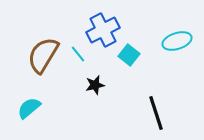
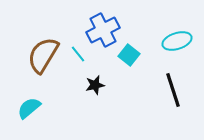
black line: moved 17 px right, 23 px up
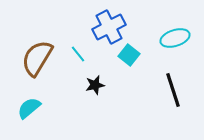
blue cross: moved 6 px right, 3 px up
cyan ellipse: moved 2 px left, 3 px up
brown semicircle: moved 6 px left, 3 px down
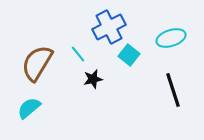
cyan ellipse: moved 4 px left
brown semicircle: moved 5 px down
black star: moved 2 px left, 6 px up
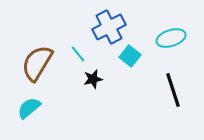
cyan square: moved 1 px right, 1 px down
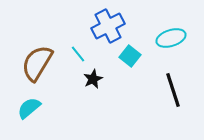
blue cross: moved 1 px left, 1 px up
black star: rotated 12 degrees counterclockwise
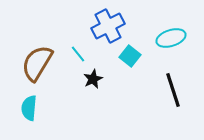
cyan semicircle: rotated 45 degrees counterclockwise
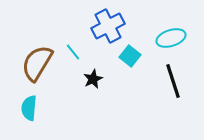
cyan line: moved 5 px left, 2 px up
black line: moved 9 px up
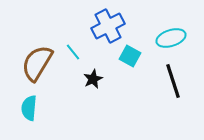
cyan square: rotated 10 degrees counterclockwise
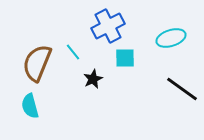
cyan square: moved 5 px left, 2 px down; rotated 30 degrees counterclockwise
brown semicircle: rotated 9 degrees counterclockwise
black line: moved 9 px right, 8 px down; rotated 36 degrees counterclockwise
cyan semicircle: moved 1 px right, 2 px up; rotated 20 degrees counterclockwise
